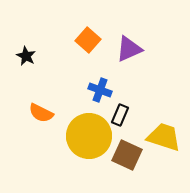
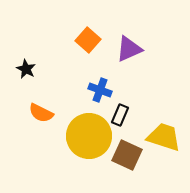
black star: moved 13 px down
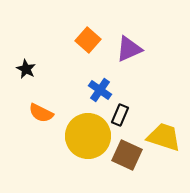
blue cross: rotated 15 degrees clockwise
yellow circle: moved 1 px left
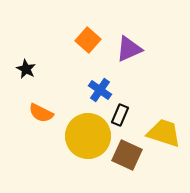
yellow trapezoid: moved 4 px up
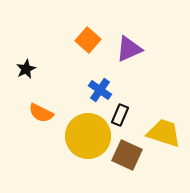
black star: rotated 18 degrees clockwise
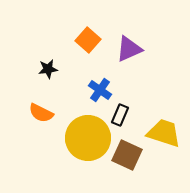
black star: moved 22 px right; rotated 18 degrees clockwise
yellow circle: moved 2 px down
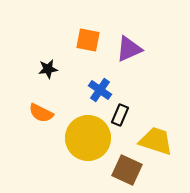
orange square: rotated 30 degrees counterclockwise
yellow trapezoid: moved 8 px left, 8 px down
brown square: moved 15 px down
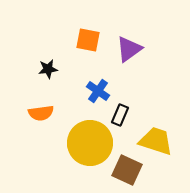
purple triangle: rotated 12 degrees counterclockwise
blue cross: moved 2 px left, 1 px down
orange semicircle: rotated 35 degrees counterclockwise
yellow circle: moved 2 px right, 5 px down
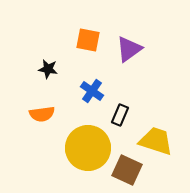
black star: rotated 18 degrees clockwise
blue cross: moved 6 px left
orange semicircle: moved 1 px right, 1 px down
yellow circle: moved 2 px left, 5 px down
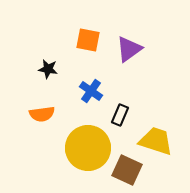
blue cross: moved 1 px left
